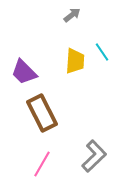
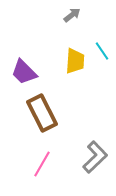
cyan line: moved 1 px up
gray L-shape: moved 1 px right, 1 px down
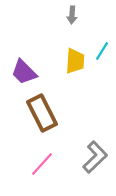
gray arrow: rotated 132 degrees clockwise
cyan line: rotated 66 degrees clockwise
pink line: rotated 12 degrees clockwise
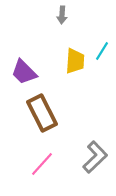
gray arrow: moved 10 px left
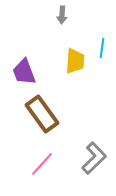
cyan line: moved 3 px up; rotated 24 degrees counterclockwise
purple trapezoid: rotated 24 degrees clockwise
brown rectangle: moved 1 px down; rotated 9 degrees counterclockwise
gray L-shape: moved 1 px left, 1 px down
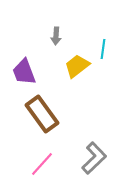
gray arrow: moved 6 px left, 21 px down
cyan line: moved 1 px right, 1 px down
yellow trapezoid: moved 2 px right, 5 px down; rotated 132 degrees counterclockwise
